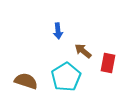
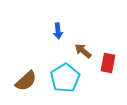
cyan pentagon: moved 1 px left, 1 px down
brown semicircle: rotated 120 degrees clockwise
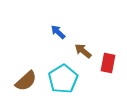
blue arrow: moved 1 px down; rotated 140 degrees clockwise
cyan pentagon: moved 2 px left, 1 px down
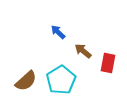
cyan pentagon: moved 2 px left, 1 px down
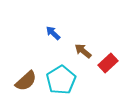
blue arrow: moved 5 px left, 1 px down
red rectangle: rotated 36 degrees clockwise
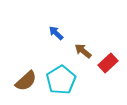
blue arrow: moved 3 px right
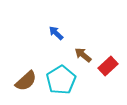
brown arrow: moved 4 px down
red rectangle: moved 3 px down
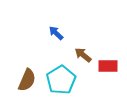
red rectangle: rotated 42 degrees clockwise
brown semicircle: moved 1 px right, 1 px up; rotated 25 degrees counterclockwise
